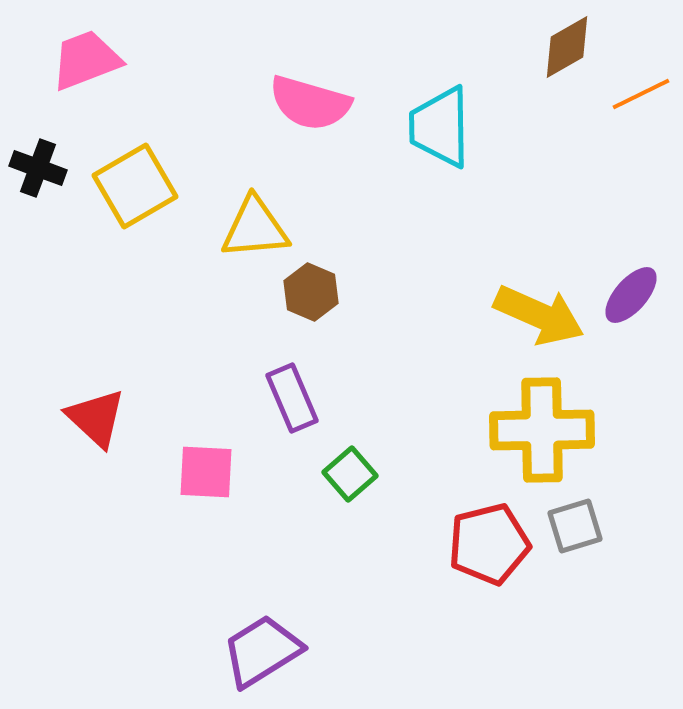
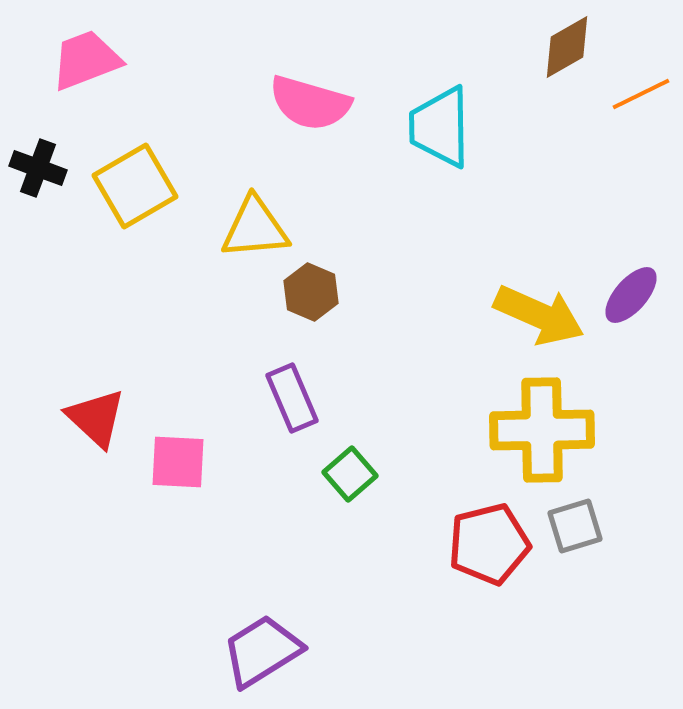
pink square: moved 28 px left, 10 px up
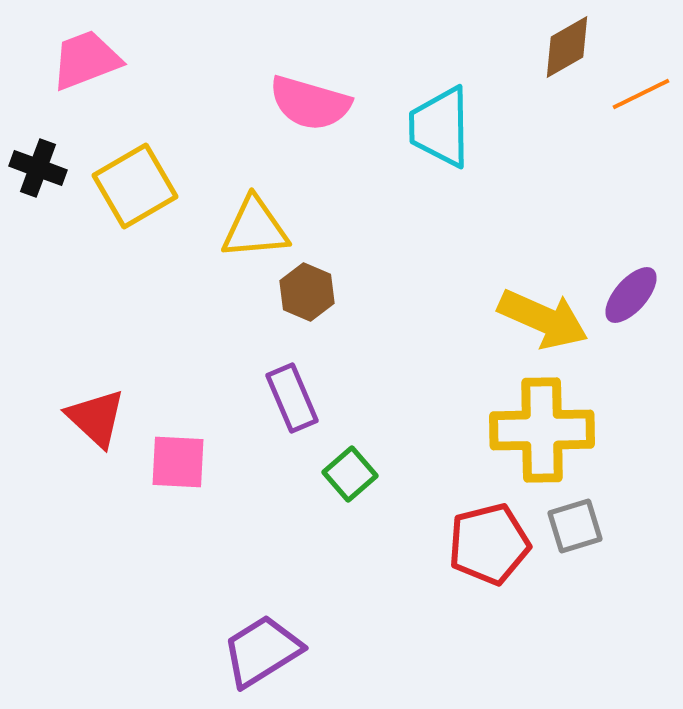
brown hexagon: moved 4 px left
yellow arrow: moved 4 px right, 4 px down
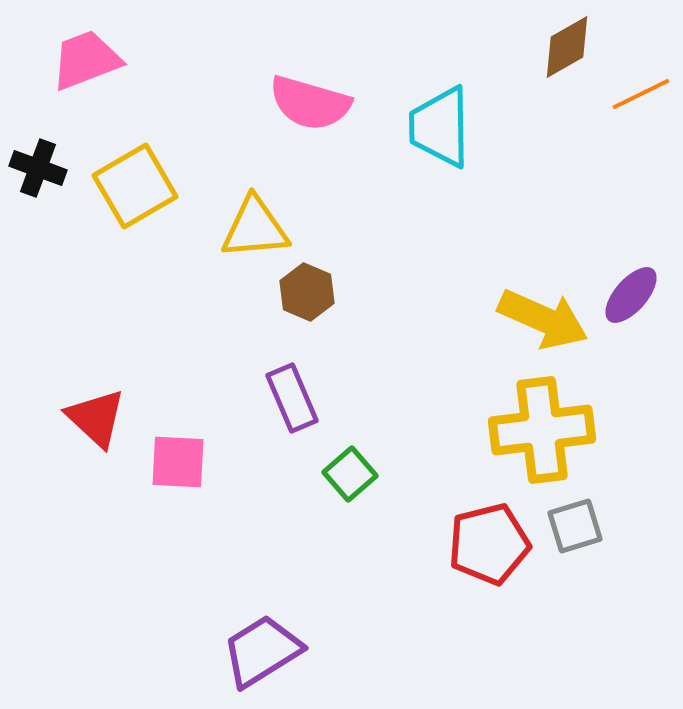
yellow cross: rotated 6 degrees counterclockwise
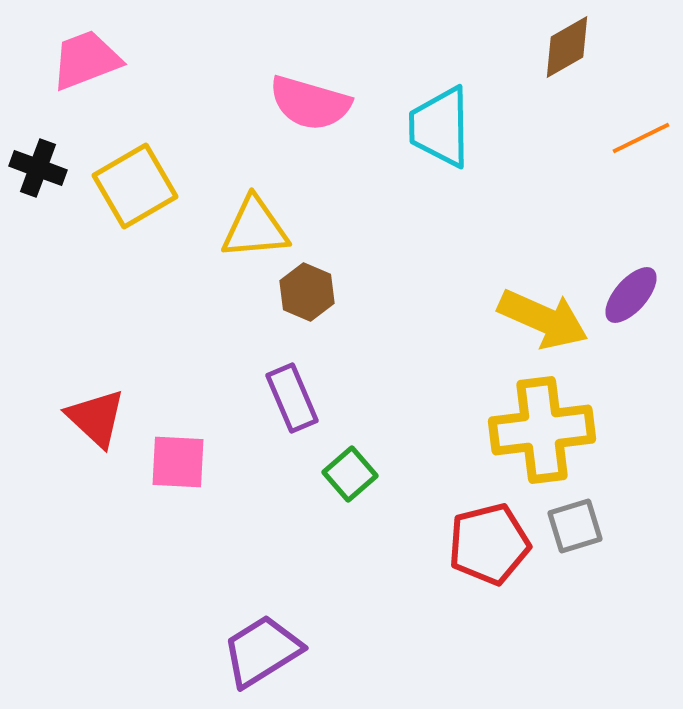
orange line: moved 44 px down
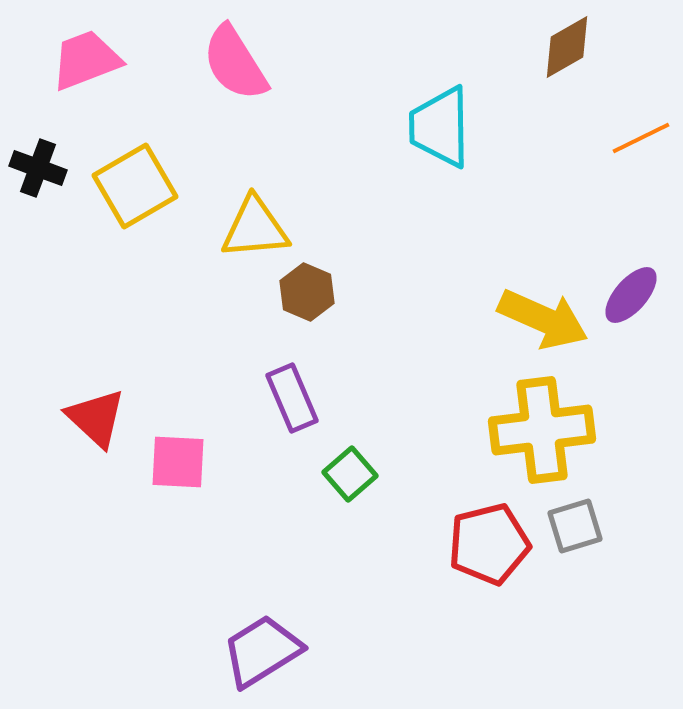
pink semicircle: moved 75 px left, 40 px up; rotated 42 degrees clockwise
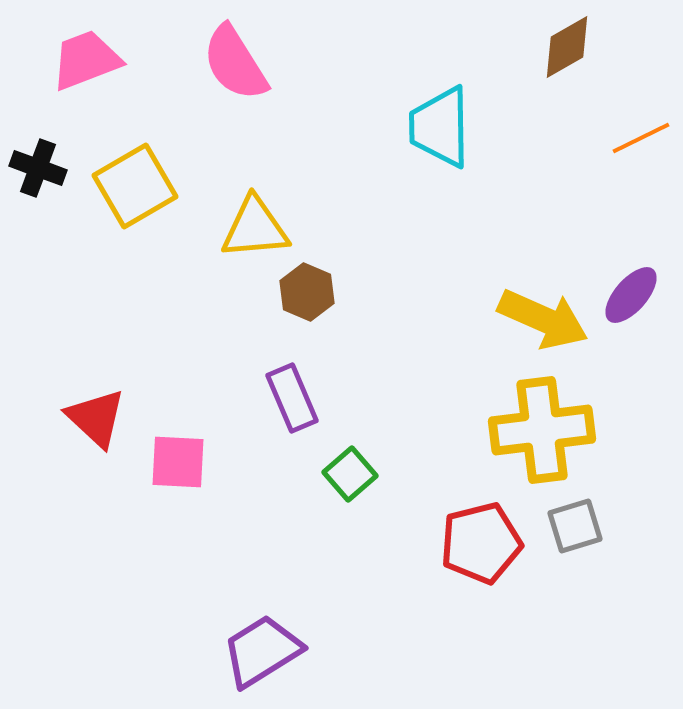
red pentagon: moved 8 px left, 1 px up
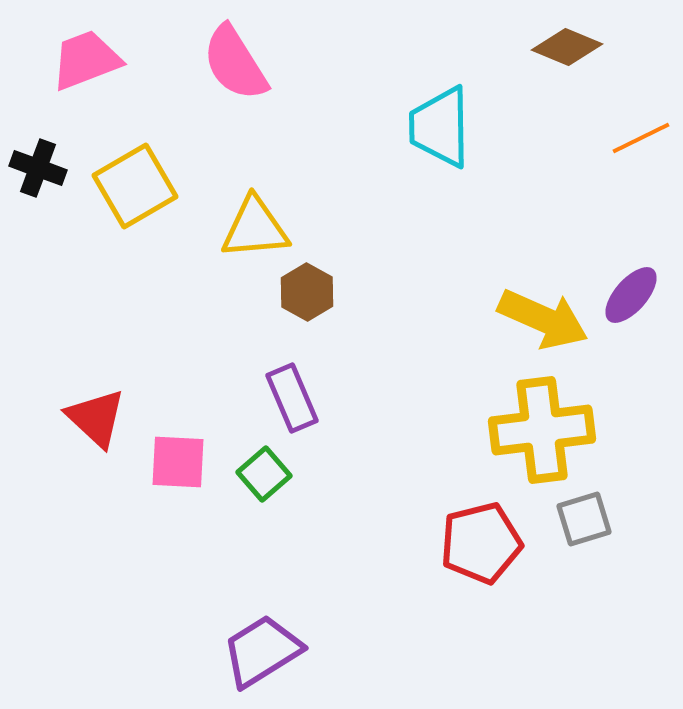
brown diamond: rotated 52 degrees clockwise
brown hexagon: rotated 6 degrees clockwise
green square: moved 86 px left
gray square: moved 9 px right, 7 px up
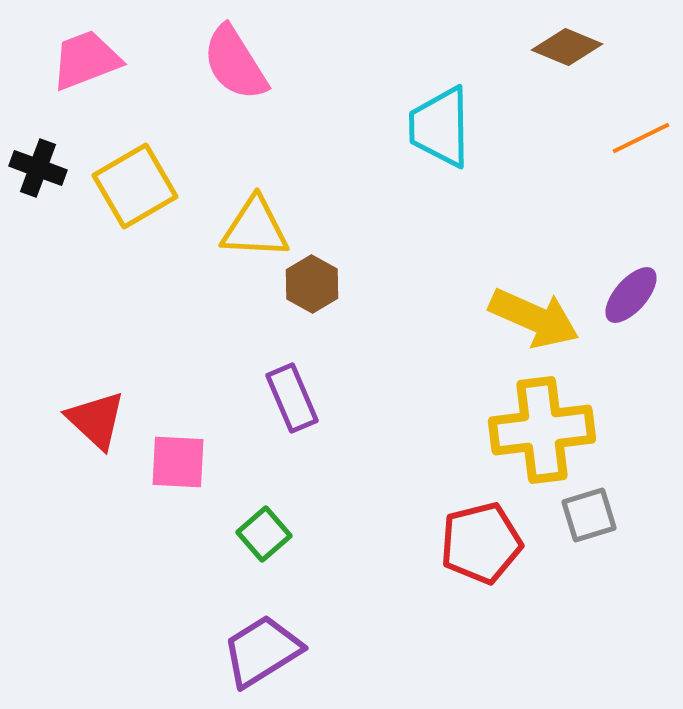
yellow triangle: rotated 8 degrees clockwise
brown hexagon: moved 5 px right, 8 px up
yellow arrow: moved 9 px left, 1 px up
red triangle: moved 2 px down
green square: moved 60 px down
gray square: moved 5 px right, 4 px up
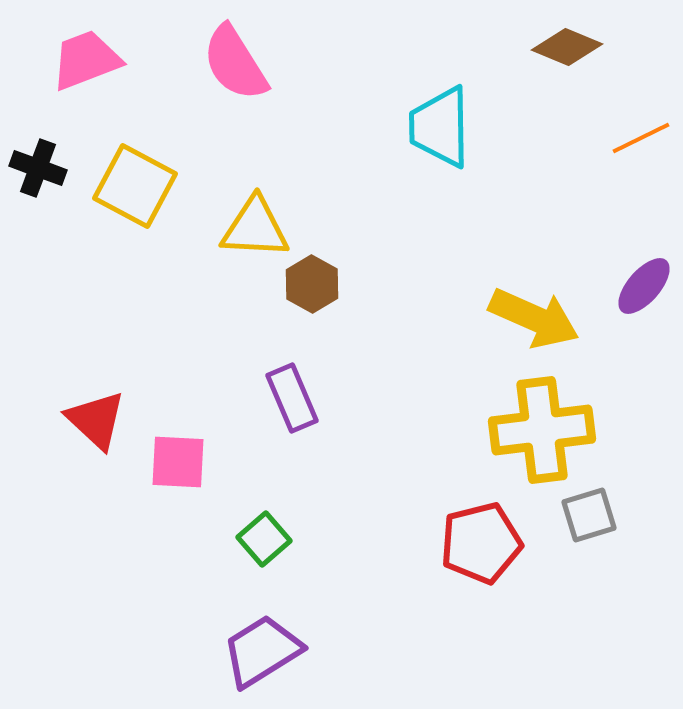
yellow square: rotated 32 degrees counterclockwise
purple ellipse: moved 13 px right, 9 px up
green square: moved 5 px down
